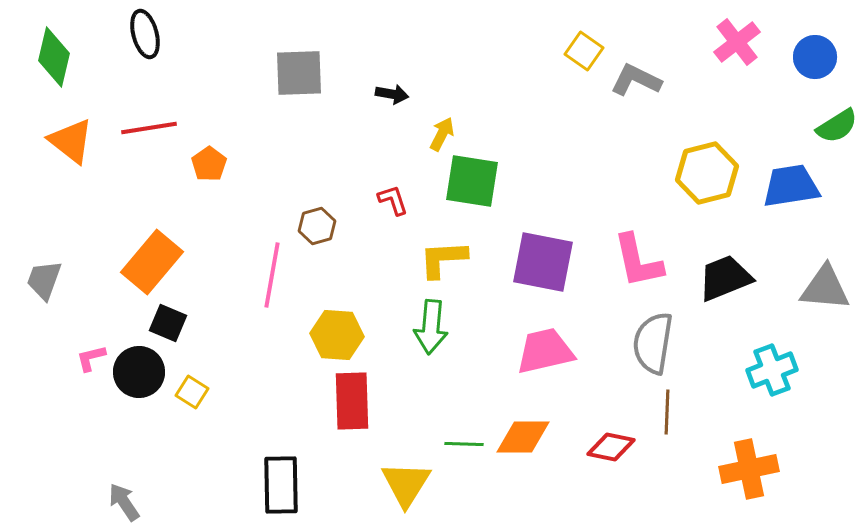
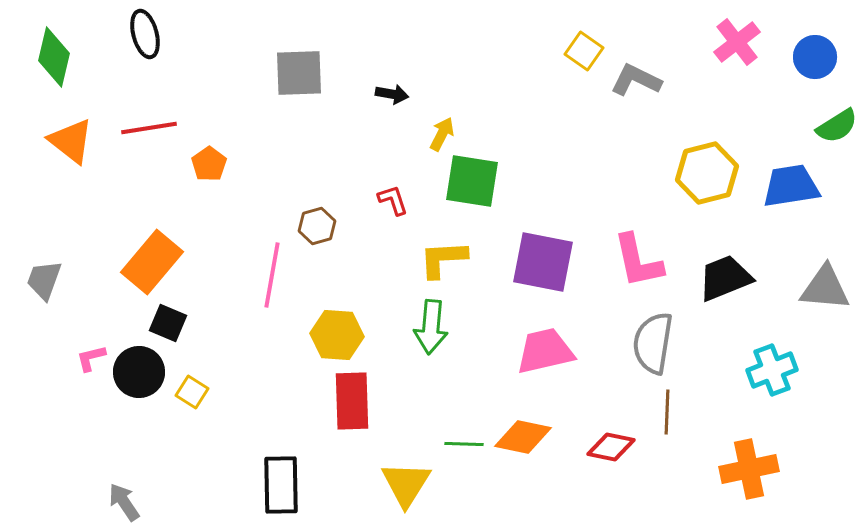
orange diamond at (523, 437): rotated 12 degrees clockwise
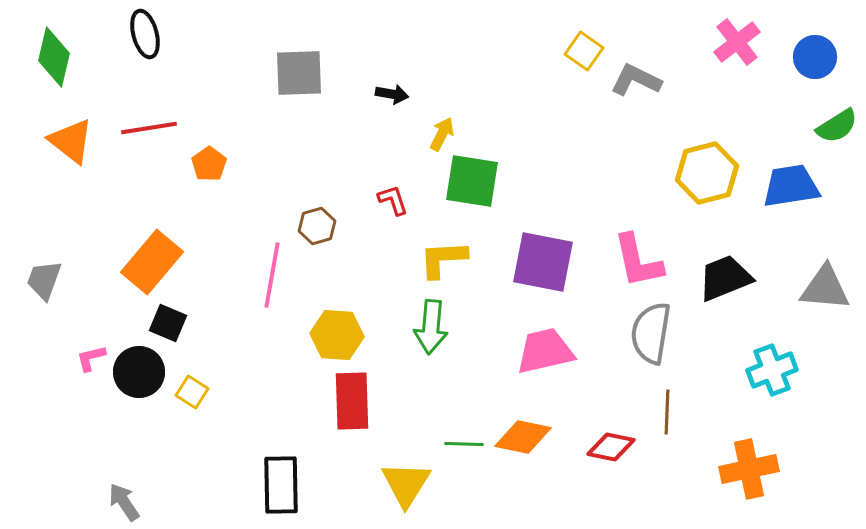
gray semicircle at (653, 343): moved 2 px left, 10 px up
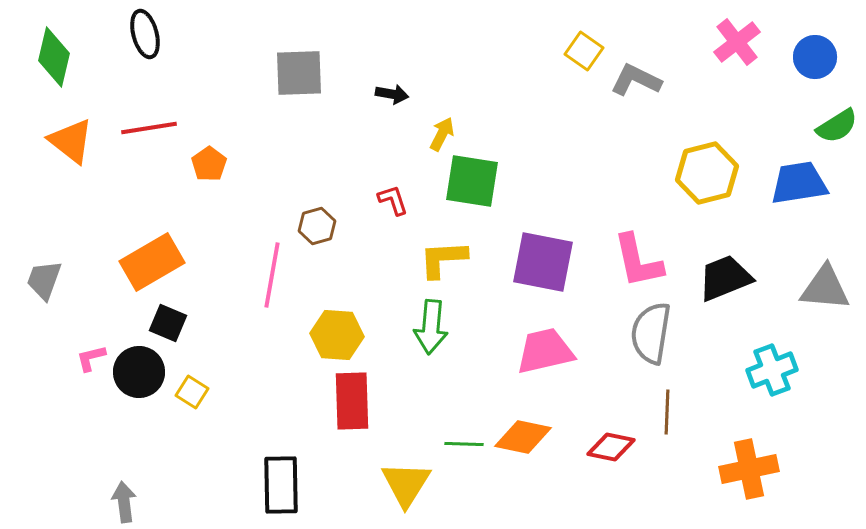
blue trapezoid at (791, 186): moved 8 px right, 3 px up
orange rectangle at (152, 262): rotated 20 degrees clockwise
gray arrow at (124, 502): rotated 27 degrees clockwise
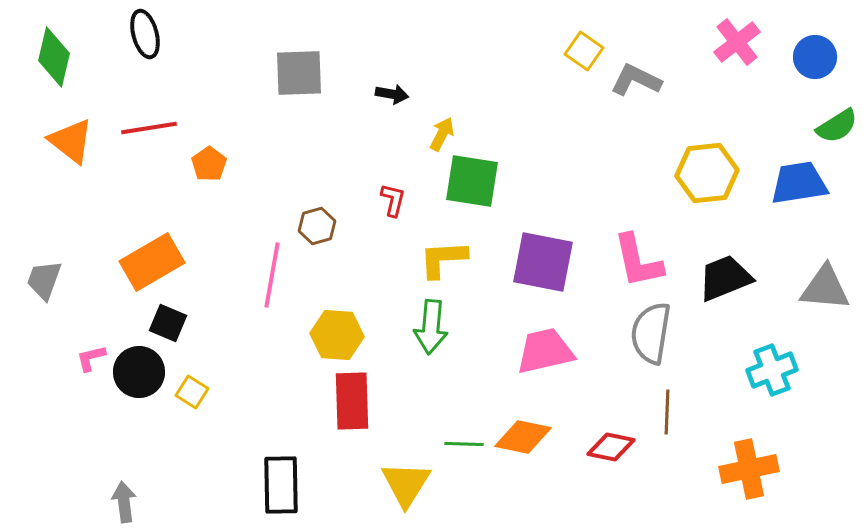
yellow hexagon at (707, 173): rotated 8 degrees clockwise
red L-shape at (393, 200): rotated 32 degrees clockwise
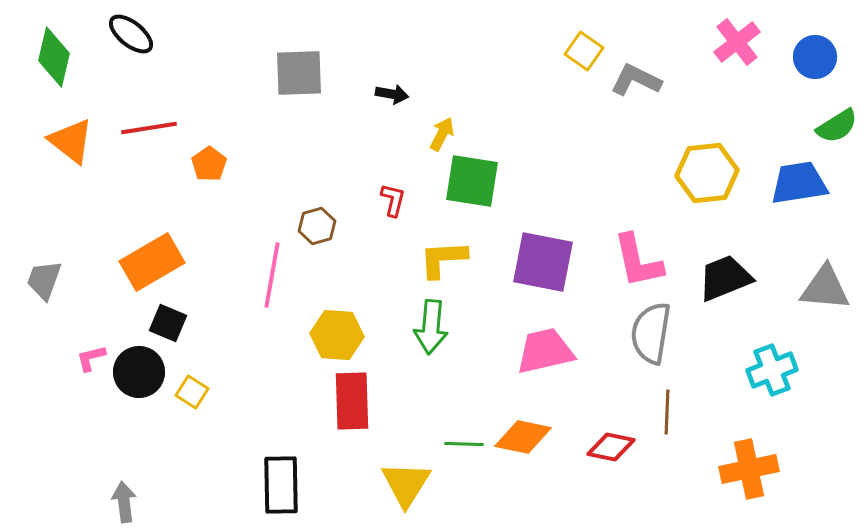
black ellipse at (145, 34): moved 14 px left; rotated 36 degrees counterclockwise
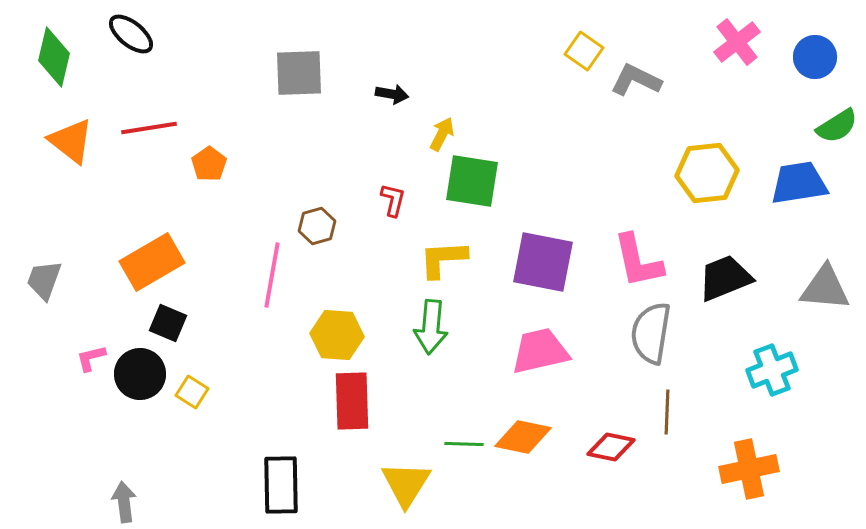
pink trapezoid at (545, 351): moved 5 px left
black circle at (139, 372): moved 1 px right, 2 px down
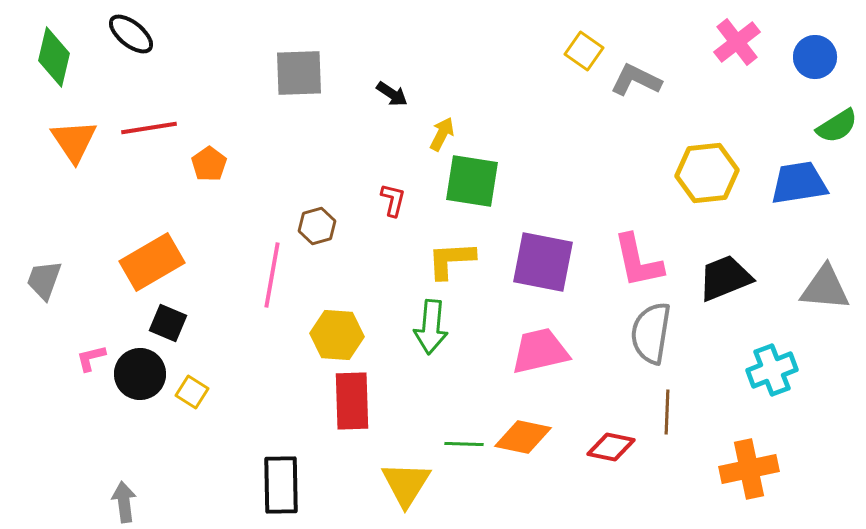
black arrow at (392, 94): rotated 24 degrees clockwise
orange triangle at (71, 141): moved 3 px right; rotated 18 degrees clockwise
yellow L-shape at (443, 259): moved 8 px right, 1 px down
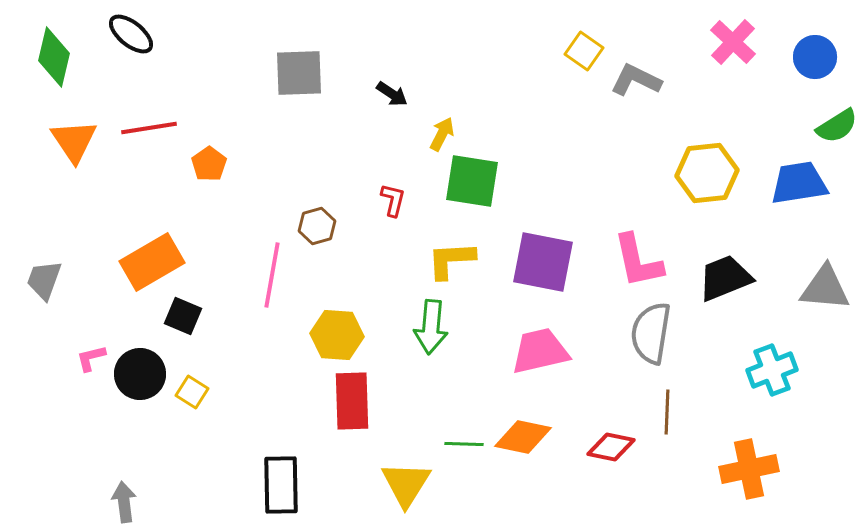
pink cross at (737, 42): moved 4 px left; rotated 9 degrees counterclockwise
black square at (168, 323): moved 15 px right, 7 px up
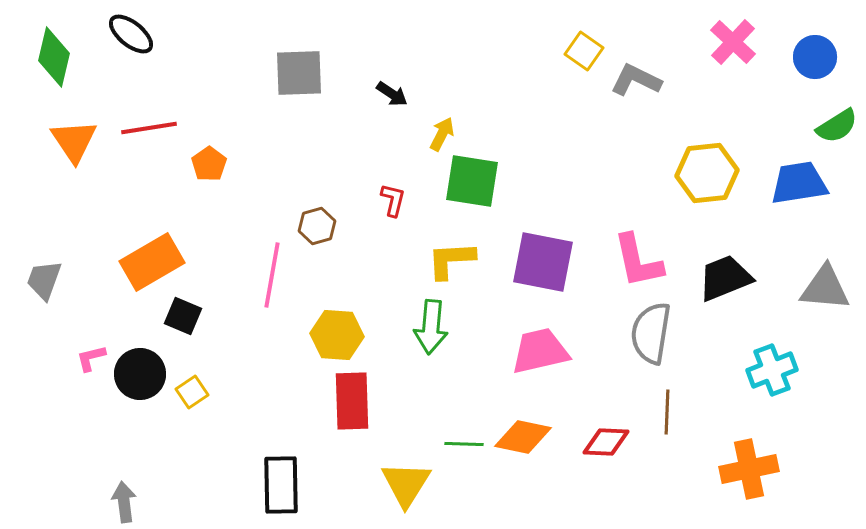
yellow square at (192, 392): rotated 24 degrees clockwise
red diamond at (611, 447): moved 5 px left, 5 px up; rotated 9 degrees counterclockwise
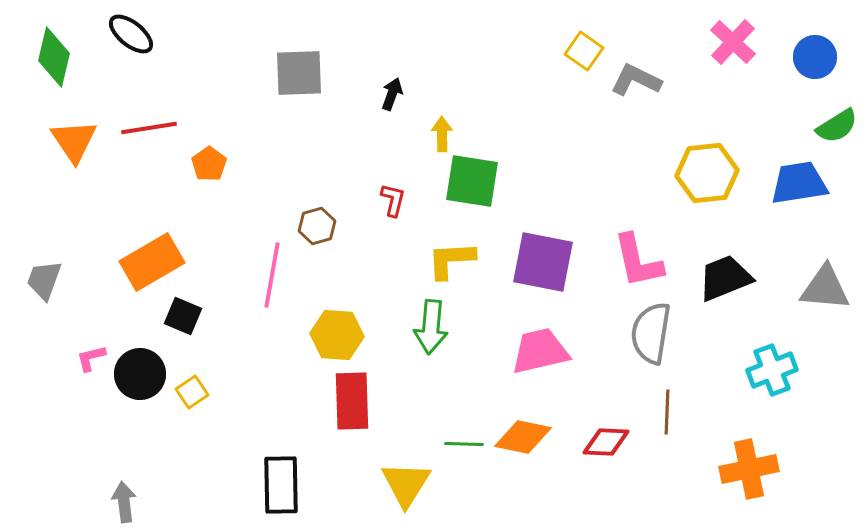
black arrow at (392, 94): rotated 104 degrees counterclockwise
yellow arrow at (442, 134): rotated 28 degrees counterclockwise
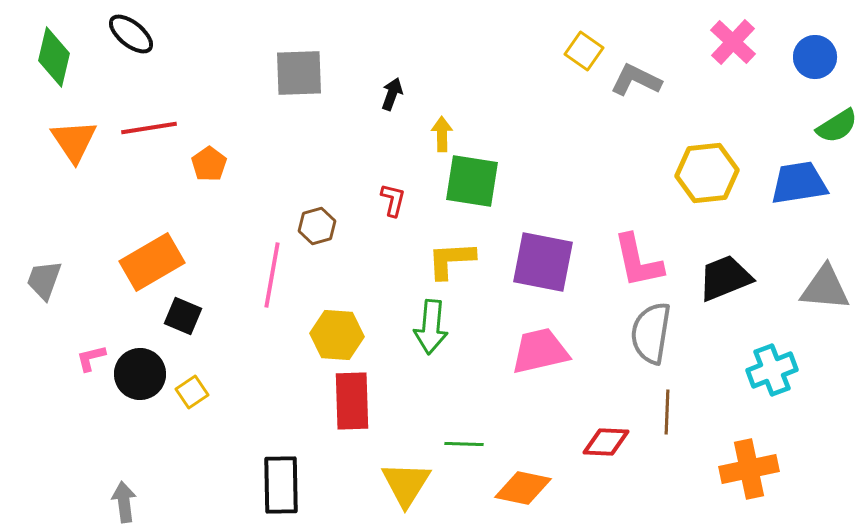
orange diamond at (523, 437): moved 51 px down
